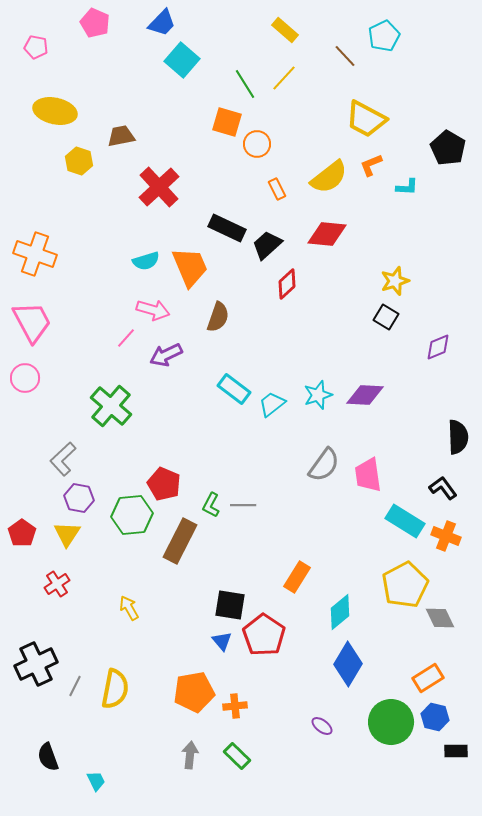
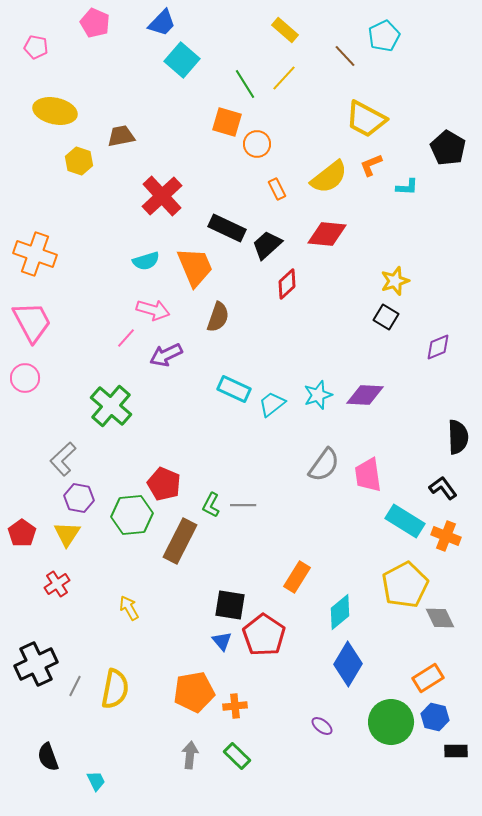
red cross at (159, 187): moved 3 px right, 9 px down
orange trapezoid at (190, 267): moved 5 px right
cyan rectangle at (234, 389): rotated 12 degrees counterclockwise
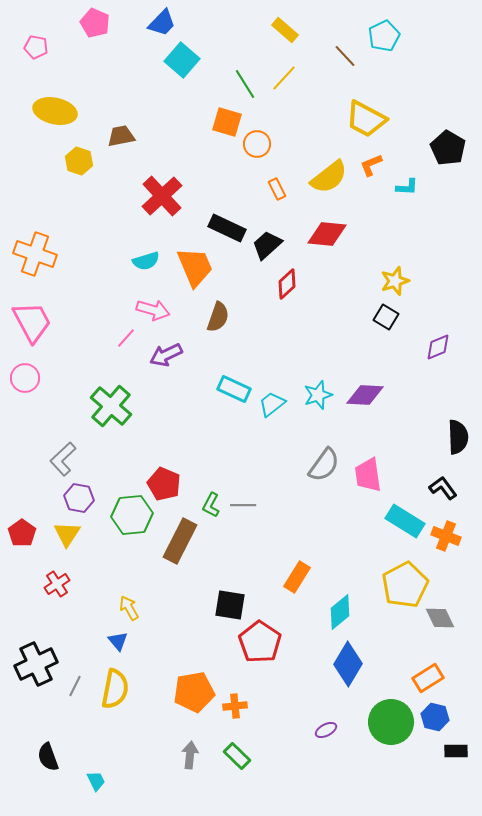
red pentagon at (264, 635): moved 4 px left, 7 px down
blue triangle at (222, 641): moved 104 px left
purple ellipse at (322, 726): moved 4 px right, 4 px down; rotated 65 degrees counterclockwise
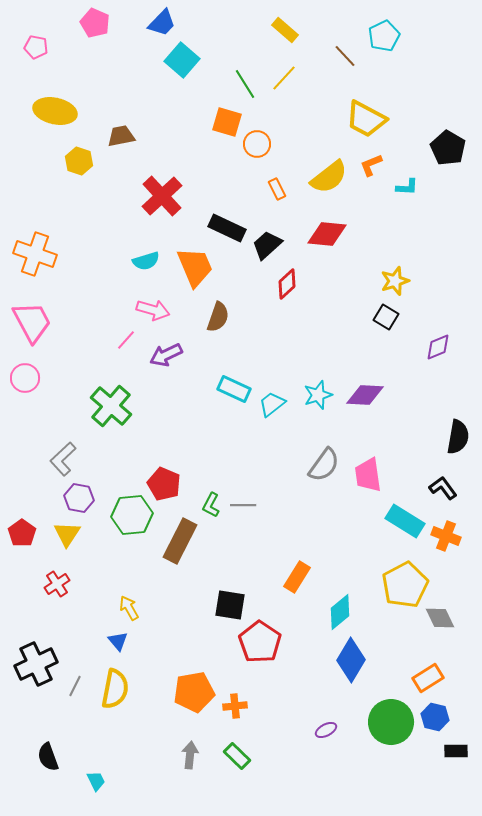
pink line at (126, 338): moved 2 px down
black semicircle at (458, 437): rotated 12 degrees clockwise
blue diamond at (348, 664): moved 3 px right, 4 px up
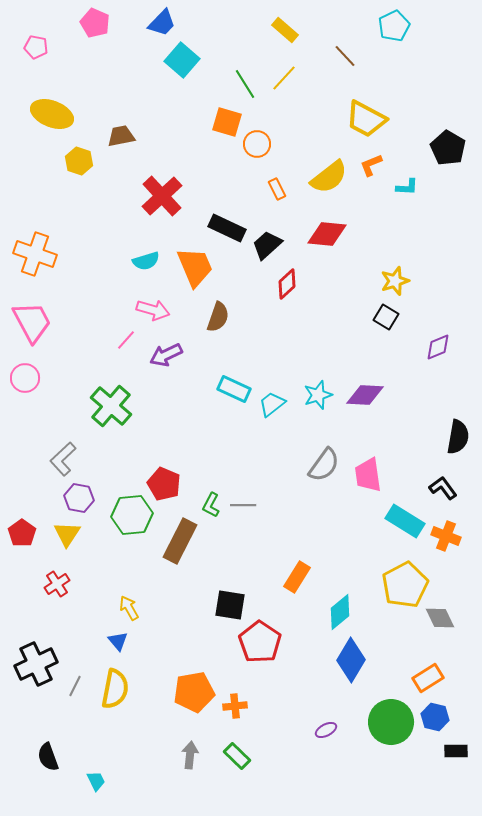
cyan pentagon at (384, 36): moved 10 px right, 10 px up
yellow ellipse at (55, 111): moved 3 px left, 3 px down; rotated 9 degrees clockwise
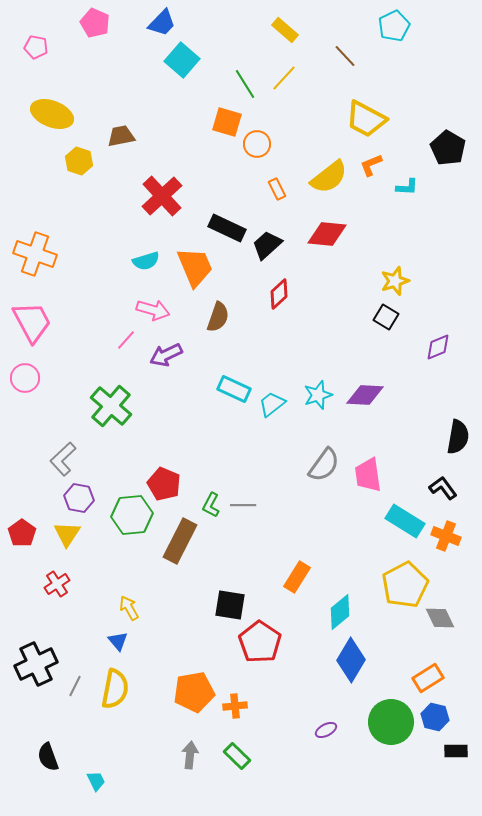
red diamond at (287, 284): moved 8 px left, 10 px down
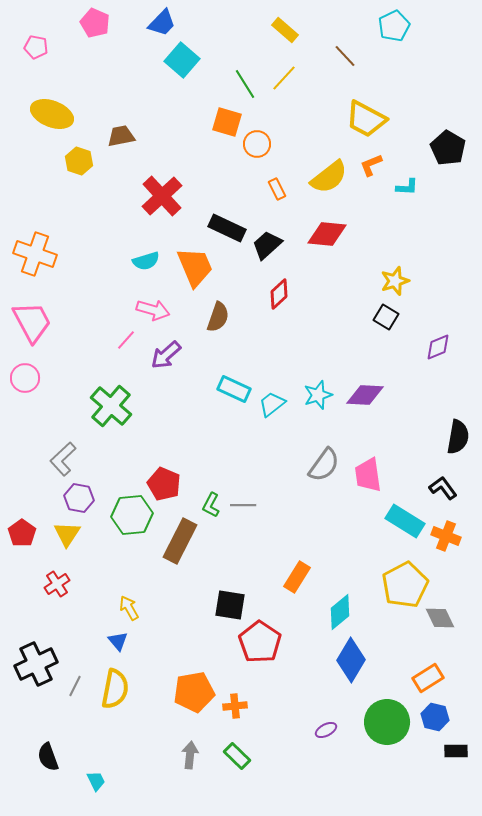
purple arrow at (166, 355): rotated 16 degrees counterclockwise
green circle at (391, 722): moved 4 px left
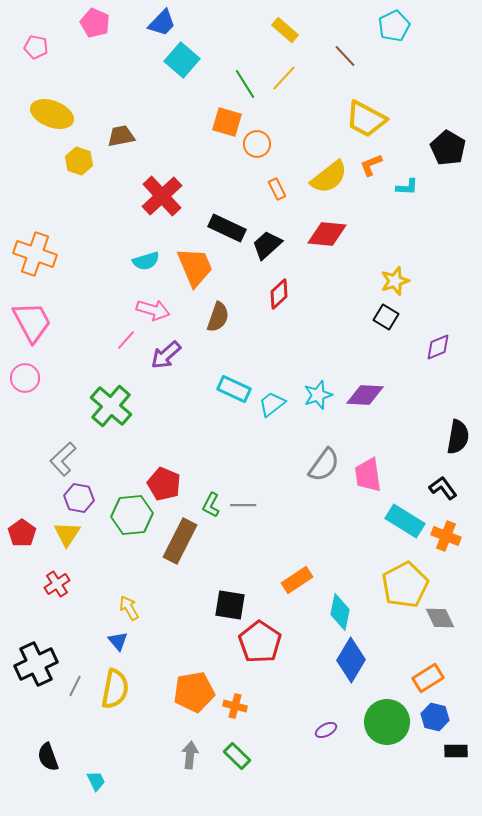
orange rectangle at (297, 577): moved 3 px down; rotated 24 degrees clockwise
cyan diamond at (340, 612): rotated 39 degrees counterclockwise
orange cross at (235, 706): rotated 20 degrees clockwise
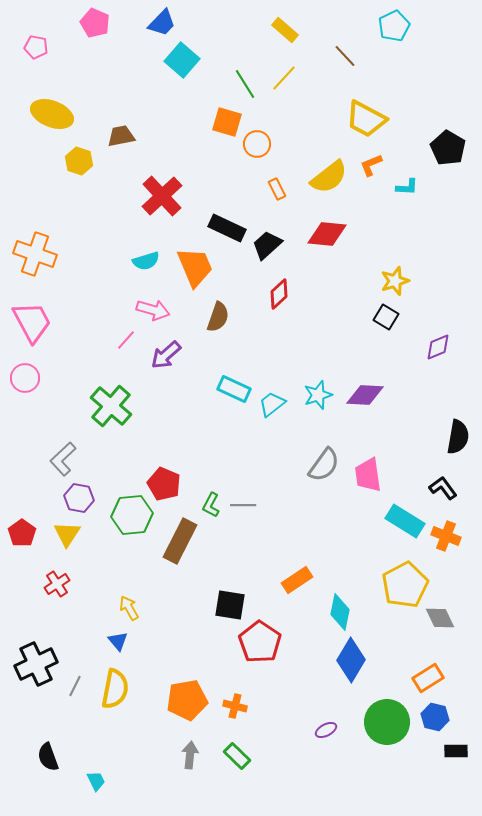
orange pentagon at (194, 692): moved 7 px left, 8 px down
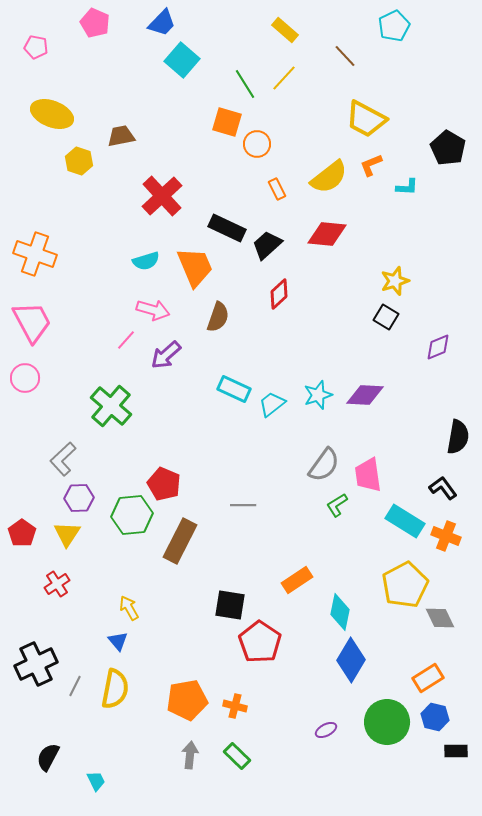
purple hexagon at (79, 498): rotated 12 degrees counterclockwise
green L-shape at (211, 505): moved 126 px right; rotated 30 degrees clockwise
black semicircle at (48, 757): rotated 48 degrees clockwise
